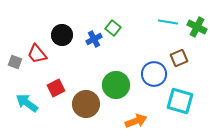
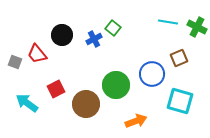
blue circle: moved 2 px left
red square: moved 1 px down
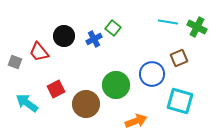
black circle: moved 2 px right, 1 px down
red trapezoid: moved 2 px right, 2 px up
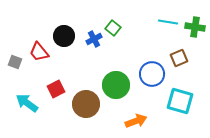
green cross: moved 2 px left; rotated 18 degrees counterclockwise
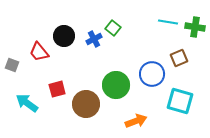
gray square: moved 3 px left, 3 px down
red square: moved 1 px right; rotated 12 degrees clockwise
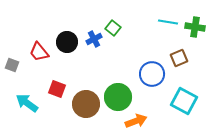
black circle: moved 3 px right, 6 px down
green circle: moved 2 px right, 12 px down
red square: rotated 36 degrees clockwise
cyan square: moved 4 px right; rotated 12 degrees clockwise
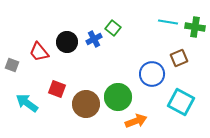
cyan square: moved 3 px left, 1 px down
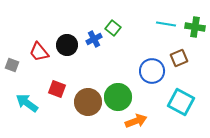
cyan line: moved 2 px left, 2 px down
black circle: moved 3 px down
blue circle: moved 3 px up
brown circle: moved 2 px right, 2 px up
